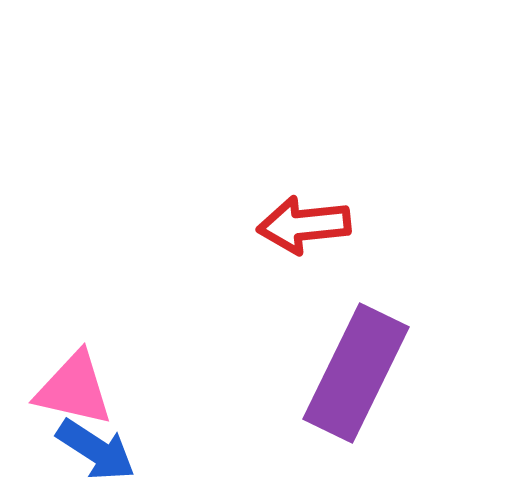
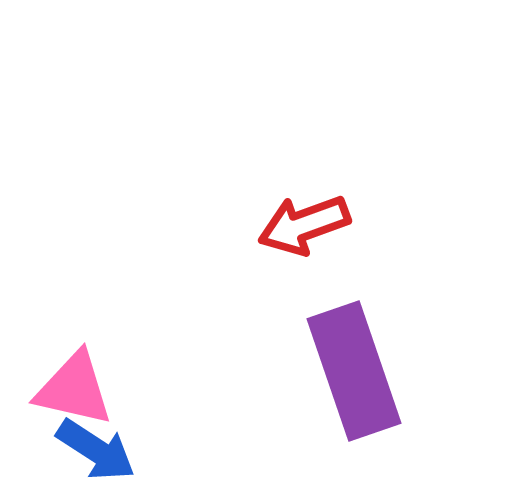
red arrow: rotated 14 degrees counterclockwise
purple rectangle: moved 2 px left, 2 px up; rotated 45 degrees counterclockwise
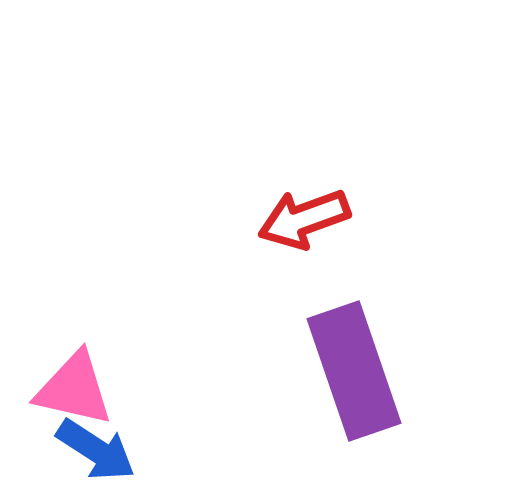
red arrow: moved 6 px up
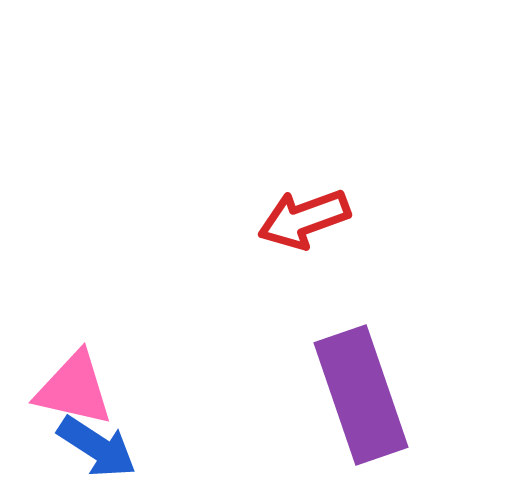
purple rectangle: moved 7 px right, 24 px down
blue arrow: moved 1 px right, 3 px up
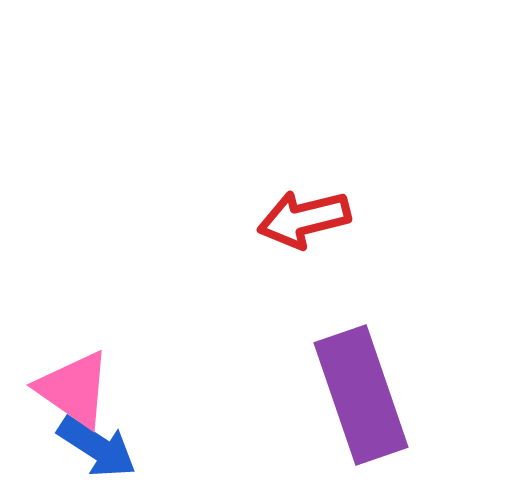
red arrow: rotated 6 degrees clockwise
pink triangle: rotated 22 degrees clockwise
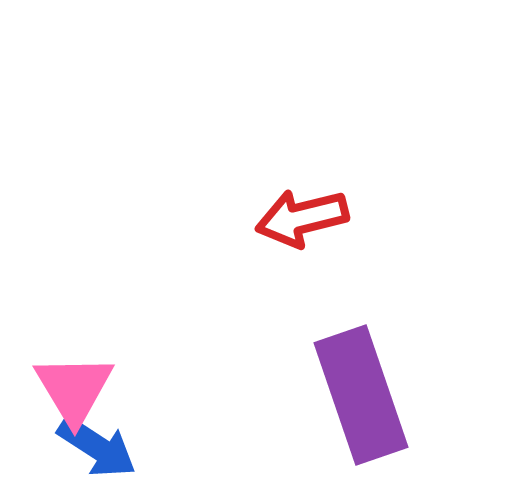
red arrow: moved 2 px left, 1 px up
pink triangle: rotated 24 degrees clockwise
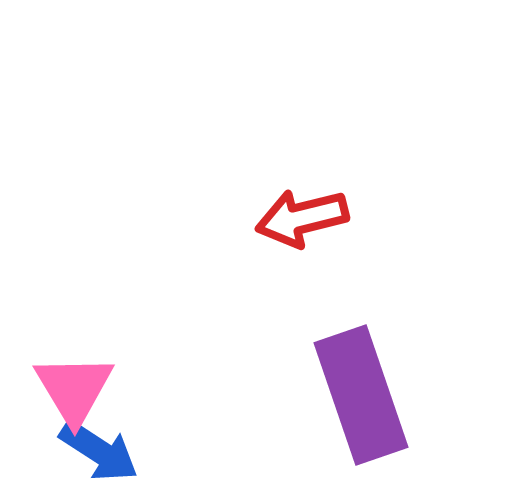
blue arrow: moved 2 px right, 4 px down
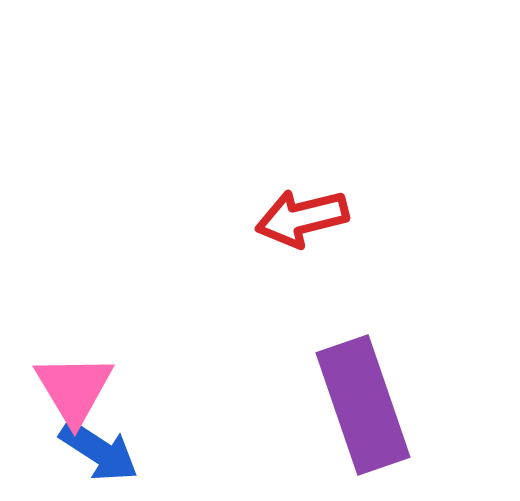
purple rectangle: moved 2 px right, 10 px down
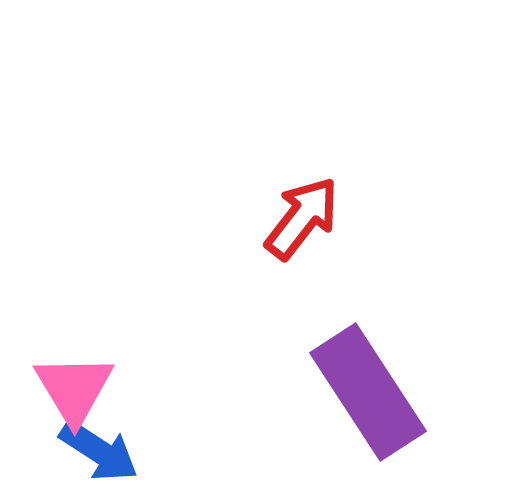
red arrow: rotated 142 degrees clockwise
purple rectangle: moved 5 px right, 13 px up; rotated 14 degrees counterclockwise
